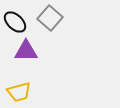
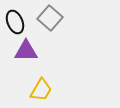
black ellipse: rotated 25 degrees clockwise
yellow trapezoid: moved 22 px right, 2 px up; rotated 45 degrees counterclockwise
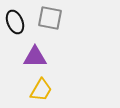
gray square: rotated 30 degrees counterclockwise
purple triangle: moved 9 px right, 6 px down
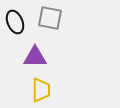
yellow trapezoid: rotated 30 degrees counterclockwise
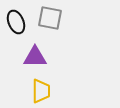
black ellipse: moved 1 px right
yellow trapezoid: moved 1 px down
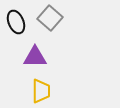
gray square: rotated 30 degrees clockwise
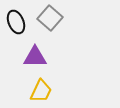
yellow trapezoid: rotated 25 degrees clockwise
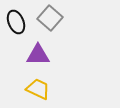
purple triangle: moved 3 px right, 2 px up
yellow trapezoid: moved 3 px left, 2 px up; rotated 90 degrees counterclockwise
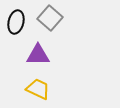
black ellipse: rotated 35 degrees clockwise
